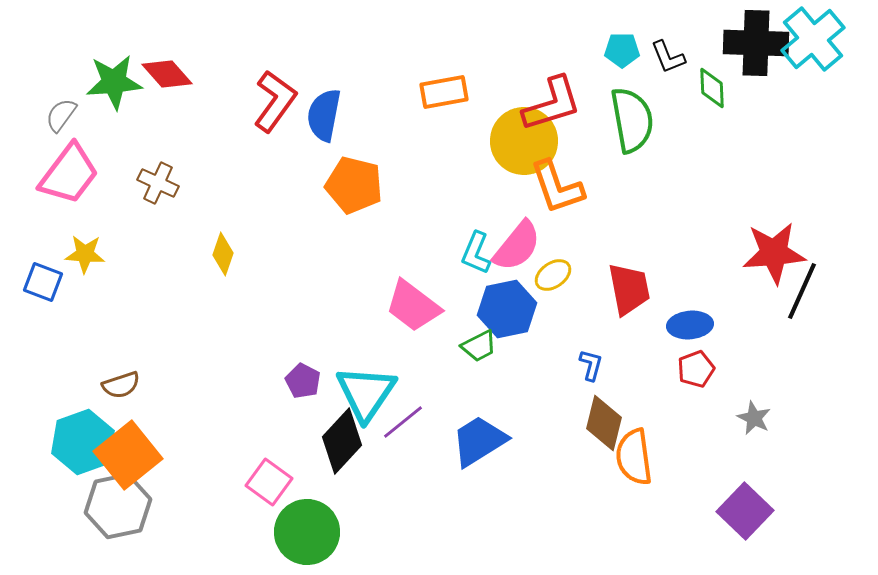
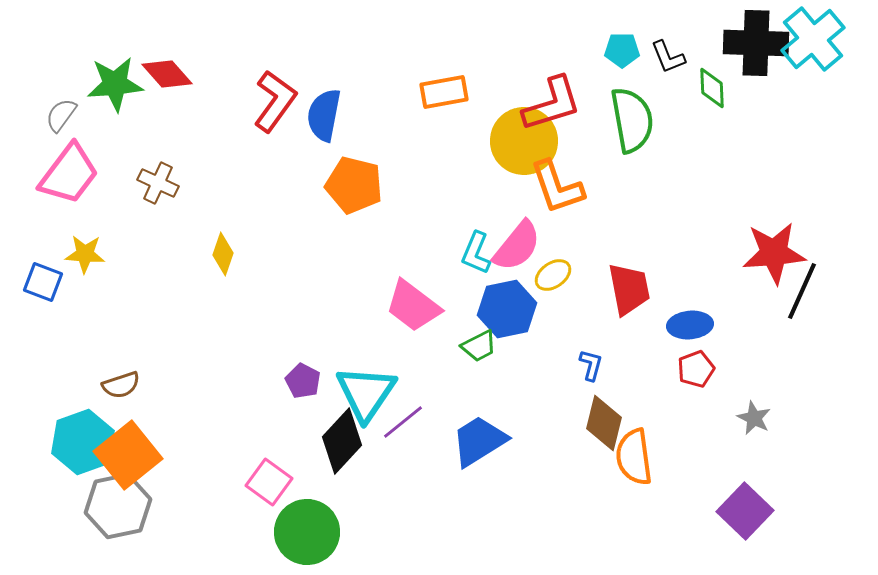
green star at (114, 82): moved 1 px right, 2 px down
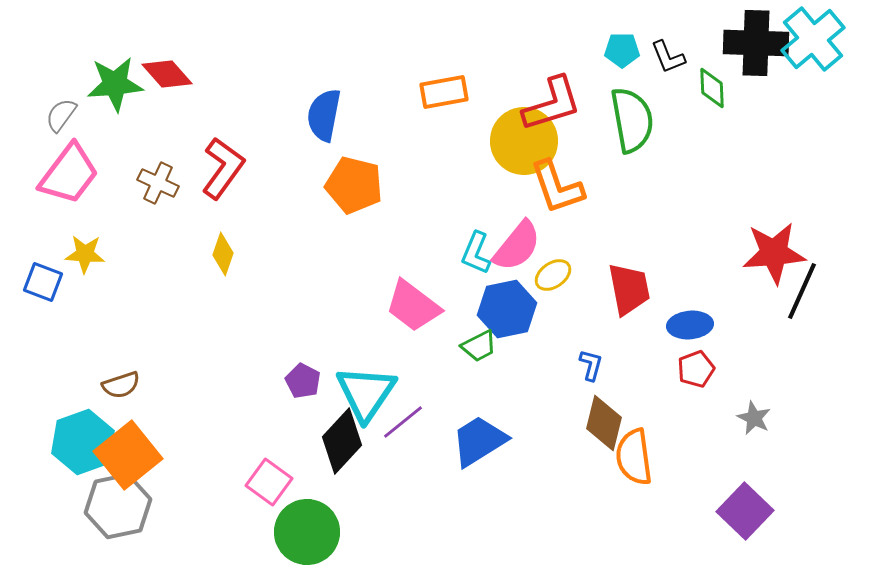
red L-shape at (275, 101): moved 52 px left, 67 px down
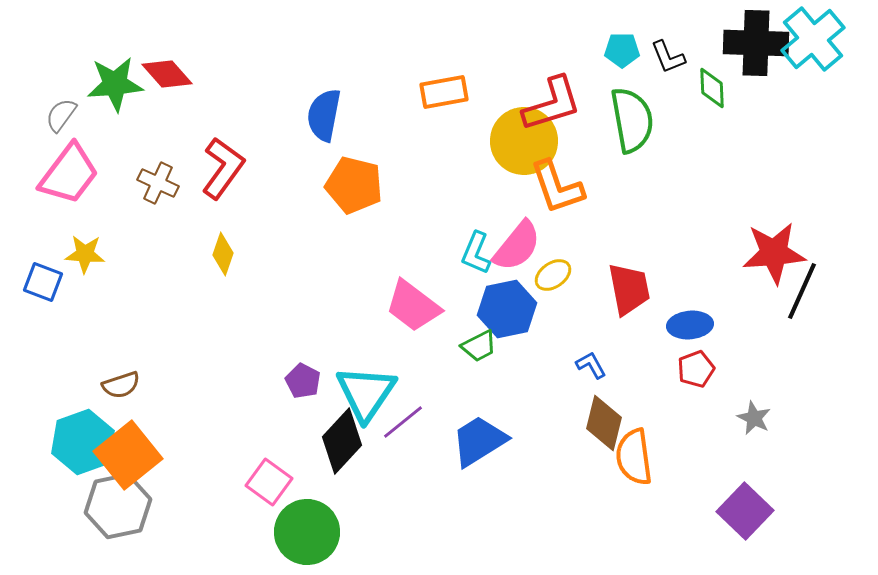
blue L-shape at (591, 365): rotated 44 degrees counterclockwise
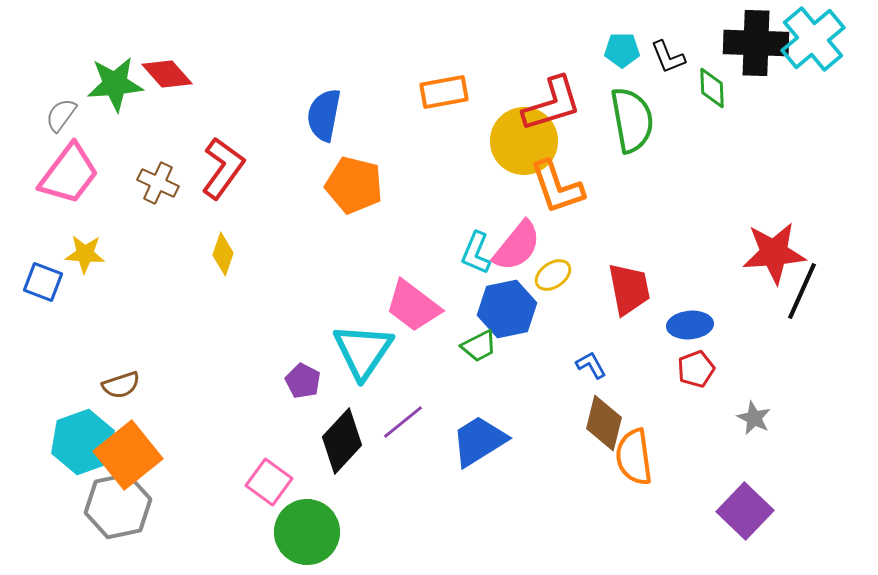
cyan triangle at (366, 393): moved 3 px left, 42 px up
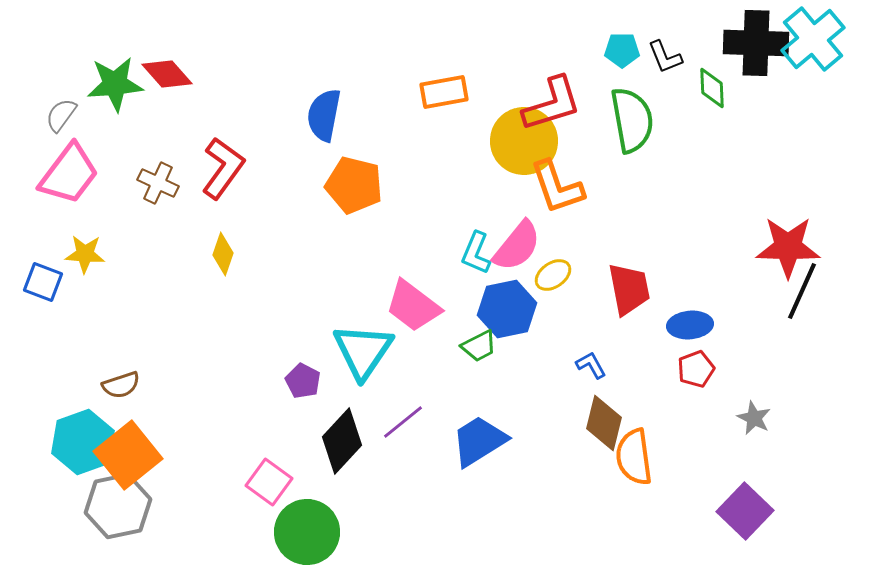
black L-shape at (668, 57): moved 3 px left
red star at (774, 253): moved 14 px right, 6 px up; rotated 6 degrees clockwise
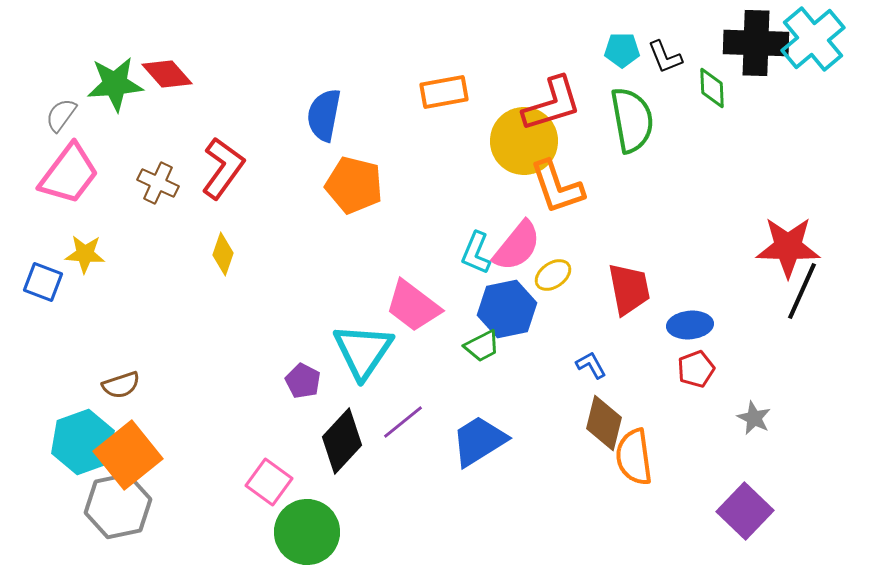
green trapezoid at (479, 346): moved 3 px right
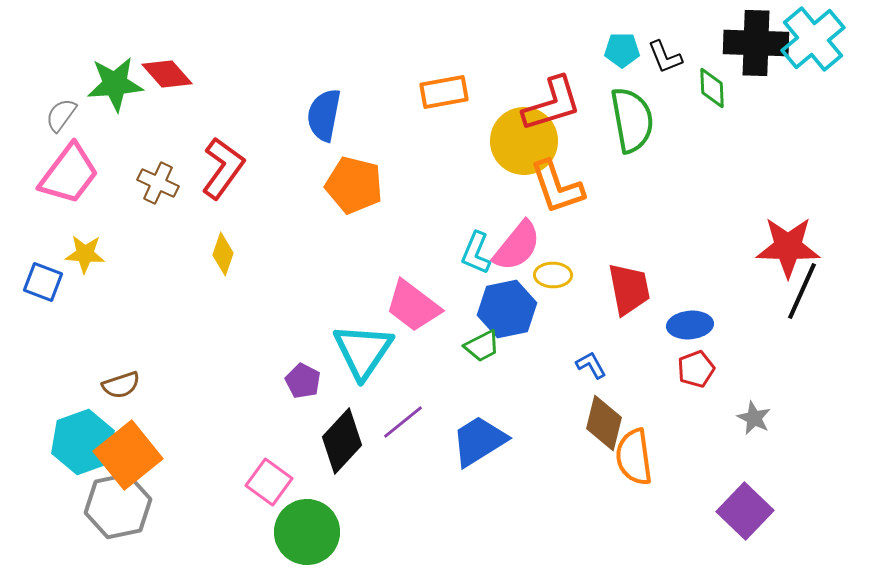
yellow ellipse at (553, 275): rotated 36 degrees clockwise
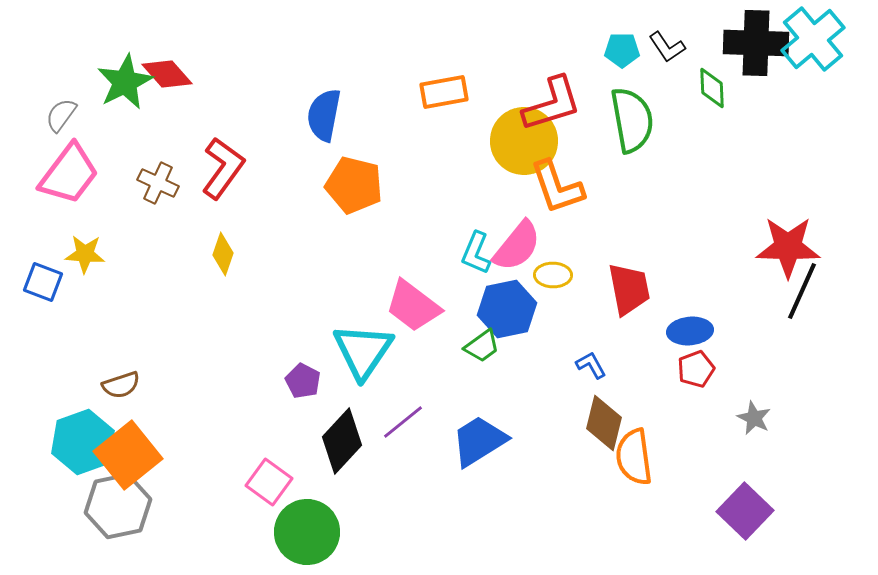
black L-shape at (665, 57): moved 2 px right, 10 px up; rotated 12 degrees counterclockwise
green star at (115, 84): moved 10 px right, 2 px up; rotated 22 degrees counterclockwise
blue ellipse at (690, 325): moved 6 px down
green trapezoid at (482, 346): rotated 9 degrees counterclockwise
